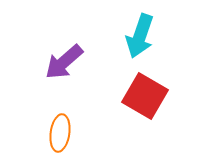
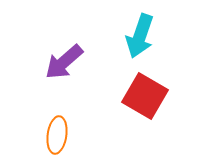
orange ellipse: moved 3 px left, 2 px down
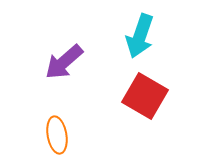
orange ellipse: rotated 18 degrees counterclockwise
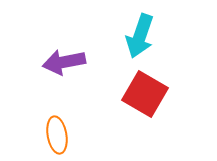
purple arrow: rotated 30 degrees clockwise
red square: moved 2 px up
